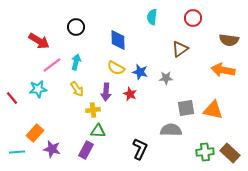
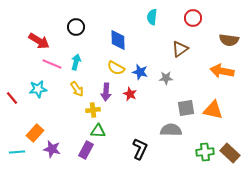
pink line: moved 1 px up; rotated 60 degrees clockwise
orange arrow: moved 1 px left, 1 px down
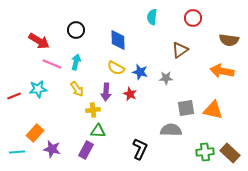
black circle: moved 3 px down
brown triangle: moved 1 px down
red line: moved 2 px right, 2 px up; rotated 72 degrees counterclockwise
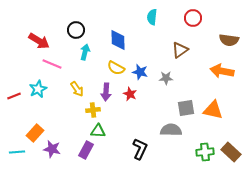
cyan arrow: moved 9 px right, 10 px up
cyan star: rotated 18 degrees counterclockwise
brown rectangle: moved 1 px right, 1 px up
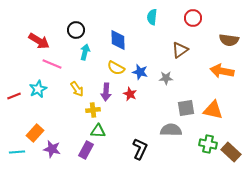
green cross: moved 3 px right, 8 px up; rotated 18 degrees clockwise
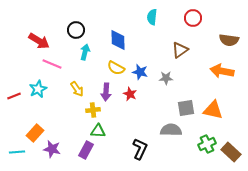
green cross: moved 1 px left; rotated 36 degrees counterclockwise
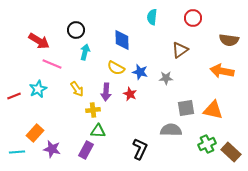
blue diamond: moved 4 px right
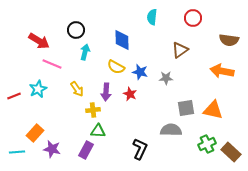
yellow semicircle: moved 1 px up
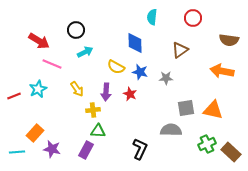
blue diamond: moved 13 px right, 3 px down
cyan arrow: rotated 49 degrees clockwise
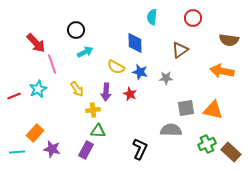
red arrow: moved 3 px left, 2 px down; rotated 15 degrees clockwise
pink line: rotated 48 degrees clockwise
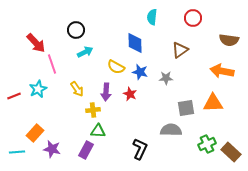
orange triangle: moved 7 px up; rotated 15 degrees counterclockwise
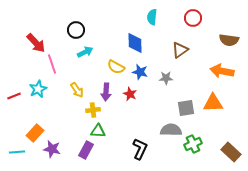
yellow arrow: moved 1 px down
green cross: moved 14 px left
